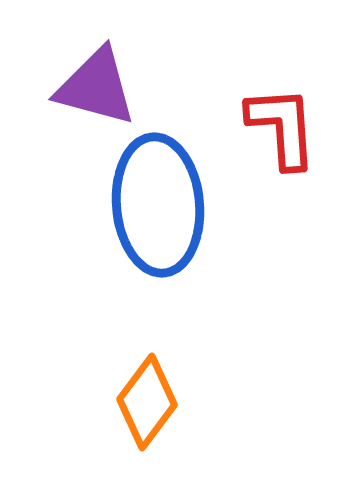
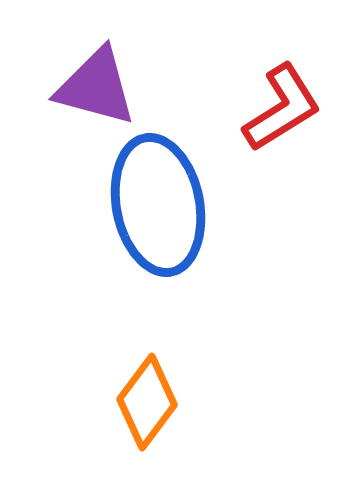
red L-shape: moved 19 px up; rotated 62 degrees clockwise
blue ellipse: rotated 6 degrees counterclockwise
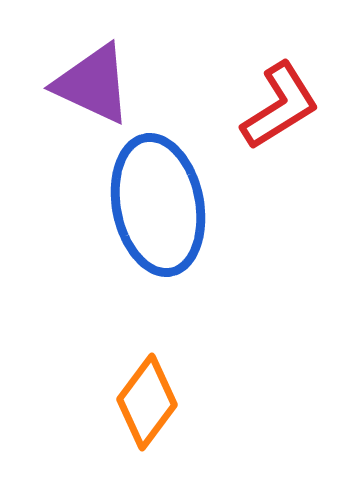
purple triangle: moved 3 px left, 3 px up; rotated 10 degrees clockwise
red L-shape: moved 2 px left, 2 px up
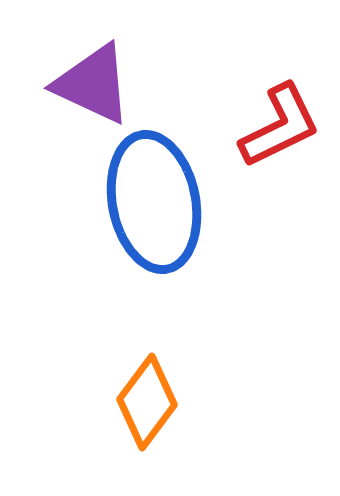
red L-shape: moved 20 px down; rotated 6 degrees clockwise
blue ellipse: moved 4 px left, 3 px up
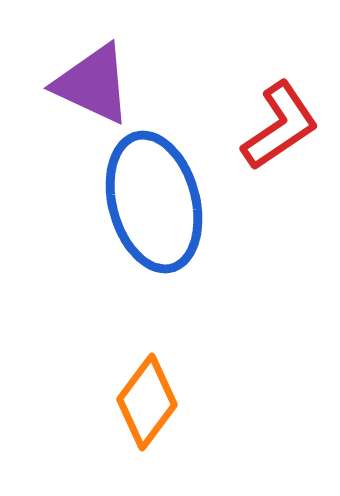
red L-shape: rotated 8 degrees counterclockwise
blue ellipse: rotated 4 degrees counterclockwise
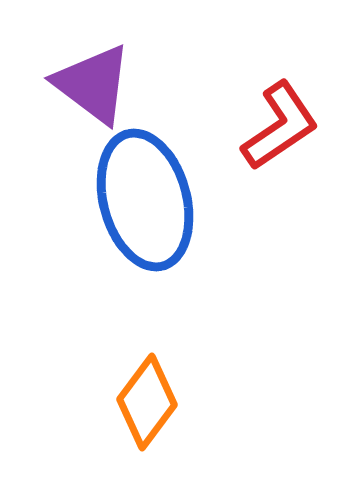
purple triangle: rotated 12 degrees clockwise
blue ellipse: moved 9 px left, 2 px up
